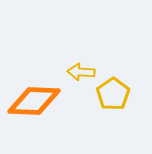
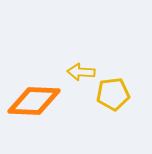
yellow pentagon: rotated 28 degrees clockwise
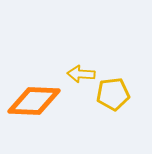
yellow arrow: moved 2 px down
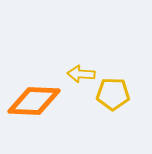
yellow pentagon: rotated 8 degrees clockwise
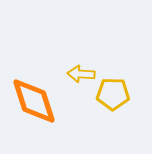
orange diamond: rotated 70 degrees clockwise
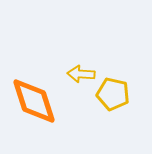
yellow pentagon: rotated 12 degrees clockwise
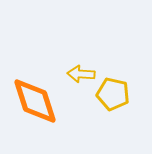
orange diamond: moved 1 px right
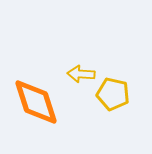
orange diamond: moved 1 px right, 1 px down
